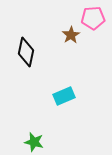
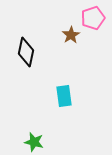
pink pentagon: rotated 15 degrees counterclockwise
cyan rectangle: rotated 75 degrees counterclockwise
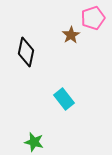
cyan rectangle: moved 3 px down; rotated 30 degrees counterclockwise
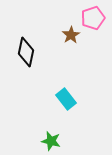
cyan rectangle: moved 2 px right
green star: moved 17 px right, 1 px up
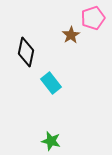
cyan rectangle: moved 15 px left, 16 px up
